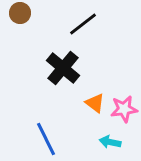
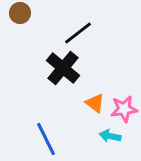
black line: moved 5 px left, 9 px down
cyan arrow: moved 6 px up
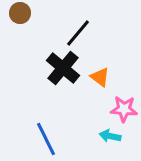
black line: rotated 12 degrees counterclockwise
orange triangle: moved 5 px right, 26 px up
pink star: rotated 12 degrees clockwise
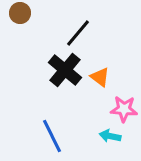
black cross: moved 2 px right, 2 px down
blue line: moved 6 px right, 3 px up
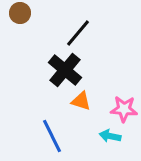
orange triangle: moved 19 px left, 24 px down; rotated 20 degrees counterclockwise
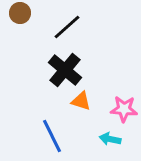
black line: moved 11 px left, 6 px up; rotated 8 degrees clockwise
cyan arrow: moved 3 px down
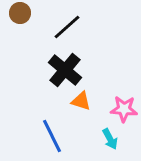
cyan arrow: rotated 130 degrees counterclockwise
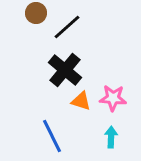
brown circle: moved 16 px right
pink star: moved 11 px left, 11 px up
cyan arrow: moved 1 px right, 2 px up; rotated 150 degrees counterclockwise
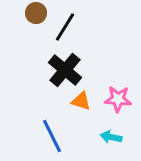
black line: moved 2 px left; rotated 16 degrees counterclockwise
pink star: moved 5 px right, 1 px down
cyan arrow: rotated 80 degrees counterclockwise
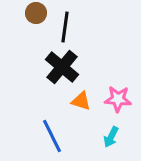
black line: rotated 24 degrees counterclockwise
black cross: moved 3 px left, 3 px up
cyan arrow: rotated 75 degrees counterclockwise
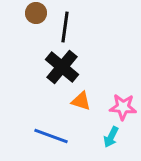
pink star: moved 5 px right, 8 px down
blue line: moved 1 px left; rotated 44 degrees counterclockwise
